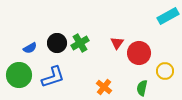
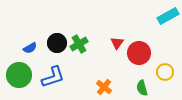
green cross: moved 1 px left, 1 px down
yellow circle: moved 1 px down
green semicircle: rotated 28 degrees counterclockwise
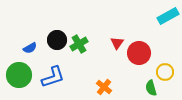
black circle: moved 3 px up
green semicircle: moved 9 px right
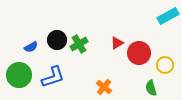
red triangle: rotated 24 degrees clockwise
blue semicircle: moved 1 px right, 1 px up
yellow circle: moved 7 px up
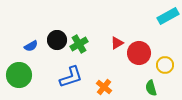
blue semicircle: moved 1 px up
blue L-shape: moved 18 px right
